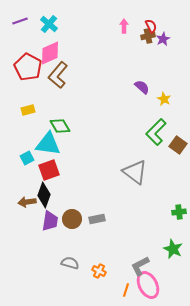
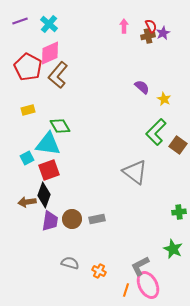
purple star: moved 6 px up
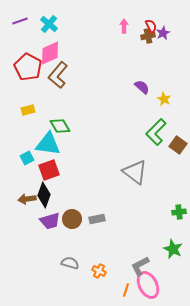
brown arrow: moved 3 px up
purple trapezoid: rotated 65 degrees clockwise
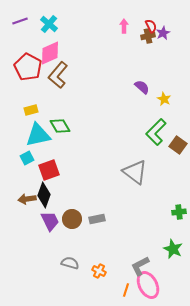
yellow rectangle: moved 3 px right
cyan triangle: moved 10 px left, 9 px up; rotated 20 degrees counterclockwise
purple trapezoid: rotated 100 degrees counterclockwise
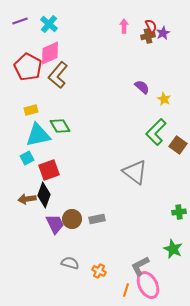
purple trapezoid: moved 5 px right, 3 px down
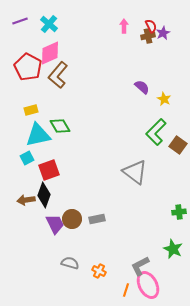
brown arrow: moved 1 px left, 1 px down
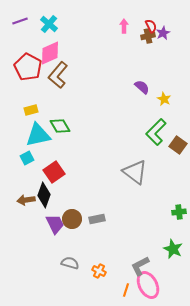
red square: moved 5 px right, 2 px down; rotated 15 degrees counterclockwise
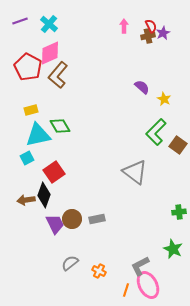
gray semicircle: rotated 54 degrees counterclockwise
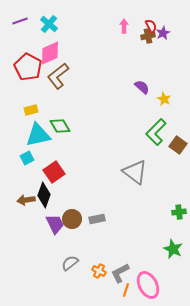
brown L-shape: moved 1 px down; rotated 12 degrees clockwise
gray L-shape: moved 20 px left, 7 px down
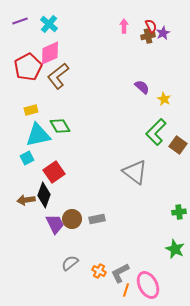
red pentagon: rotated 16 degrees clockwise
green star: moved 2 px right
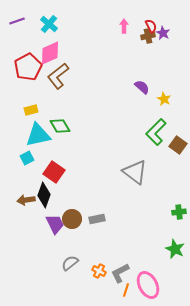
purple line: moved 3 px left
purple star: rotated 16 degrees counterclockwise
red square: rotated 20 degrees counterclockwise
